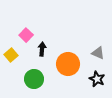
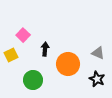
pink square: moved 3 px left
black arrow: moved 3 px right
yellow square: rotated 16 degrees clockwise
green circle: moved 1 px left, 1 px down
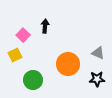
black arrow: moved 23 px up
yellow square: moved 4 px right
black star: rotated 28 degrees counterclockwise
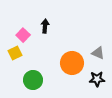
yellow square: moved 2 px up
orange circle: moved 4 px right, 1 px up
